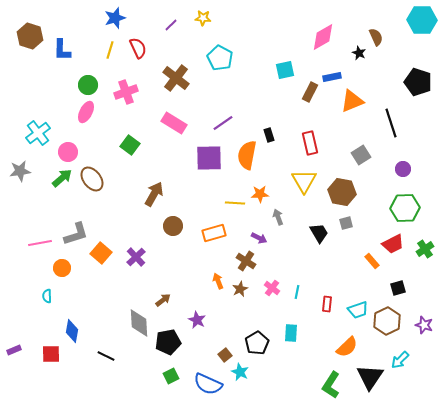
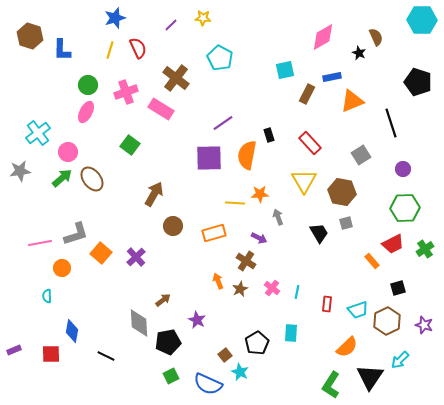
brown rectangle at (310, 92): moved 3 px left, 2 px down
pink rectangle at (174, 123): moved 13 px left, 14 px up
red rectangle at (310, 143): rotated 30 degrees counterclockwise
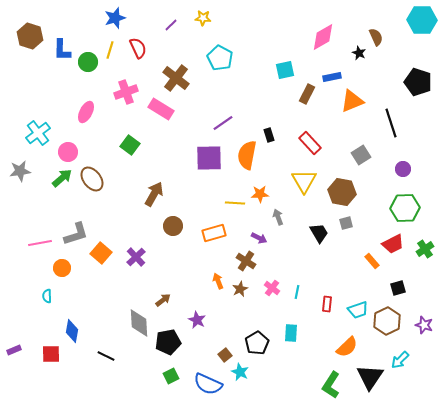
green circle at (88, 85): moved 23 px up
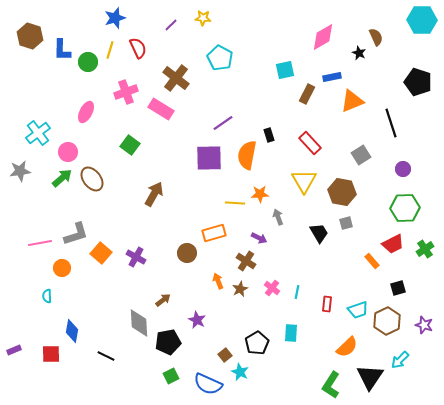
brown circle at (173, 226): moved 14 px right, 27 px down
purple cross at (136, 257): rotated 18 degrees counterclockwise
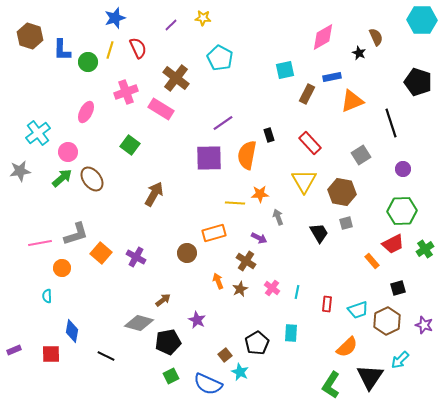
green hexagon at (405, 208): moved 3 px left, 3 px down
gray diamond at (139, 323): rotated 72 degrees counterclockwise
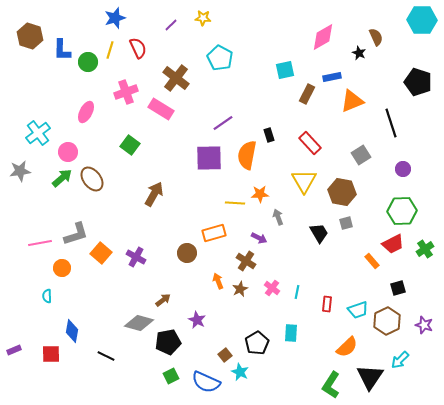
blue semicircle at (208, 384): moved 2 px left, 2 px up
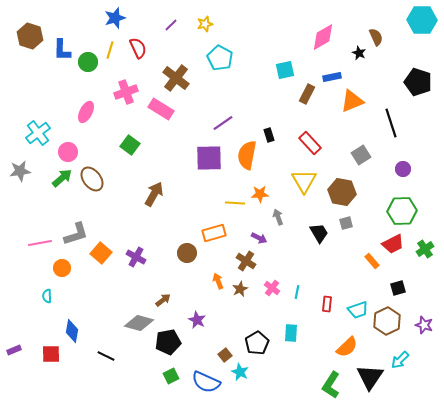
yellow star at (203, 18): moved 2 px right, 6 px down; rotated 21 degrees counterclockwise
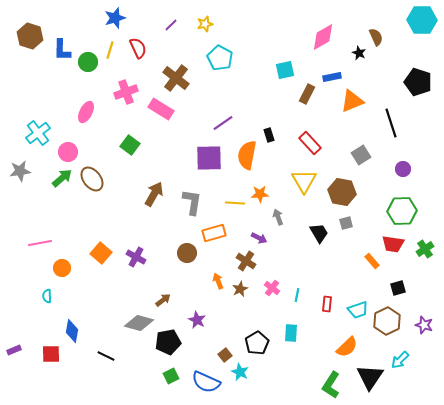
gray L-shape at (76, 234): moved 116 px right, 32 px up; rotated 64 degrees counterclockwise
red trapezoid at (393, 244): rotated 35 degrees clockwise
cyan line at (297, 292): moved 3 px down
